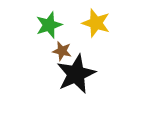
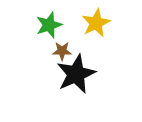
yellow star: rotated 28 degrees clockwise
brown star: rotated 12 degrees counterclockwise
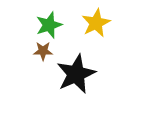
brown star: moved 19 px left
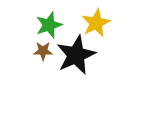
black star: moved 19 px up
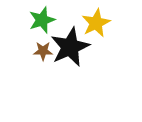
green star: moved 7 px left, 5 px up
black star: moved 6 px left, 8 px up
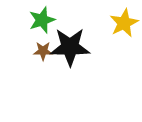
yellow star: moved 28 px right
black star: rotated 24 degrees clockwise
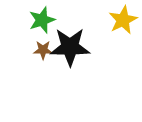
yellow star: moved 1 px left, 3 px up
brown star: moved 1 px up
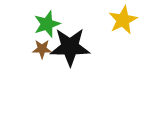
green star: moved 5 px right, 4 px down
brown star: moved 1 px left, 1 px up
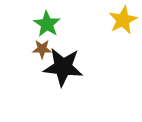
green star: rotated 20 degrees counterclockwise
black star: moved 7 px left, 20 px down; rotated 6 degrees clockwise
